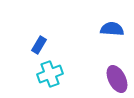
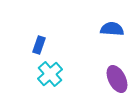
blue rectangle: rotated 12 degrees counterclockwise
cyan cross: rotated 20 degrees counterclockwise
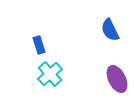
blue semicircle: moved 2 px left, 1 px down; rotated 120 degrees counterclockwise
blue rectangle: rotated 36 degrees counterclockwise
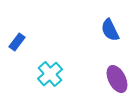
blue rectangle: moved 22 px left, 3 px up; rotated 54 degrees clockwise
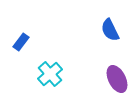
blue rectangle: moved 4 px right
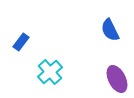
cyan cross: moved 2 px up
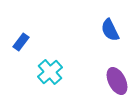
purple ellipse: moved 2 px down
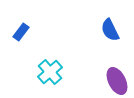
blue rectangle: moved 10 px up
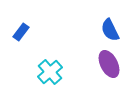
purple ellipse: moved 8 px left, 17 px up
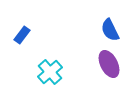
blue rectangle: moved 1 px right, 3 px down
